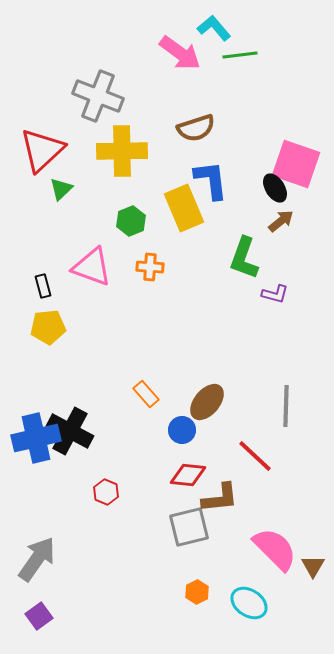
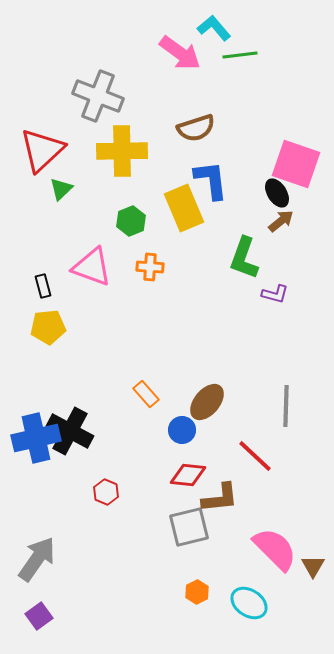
black ellipse: moved 2 px right, 5 px down
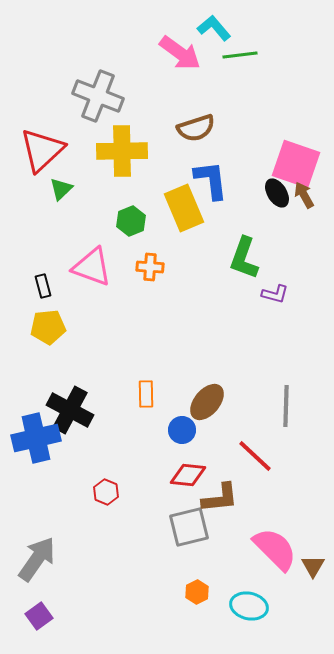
brown arrow: moved 23 px right, 26 px up; rotated 80 degrees counterclockwise
orange rectangle: rotated 40 degrees clockwise
black cross: moved 21 px up
cyan ellipse: moved 3 px down; rotated 21 degrees counterclockwise
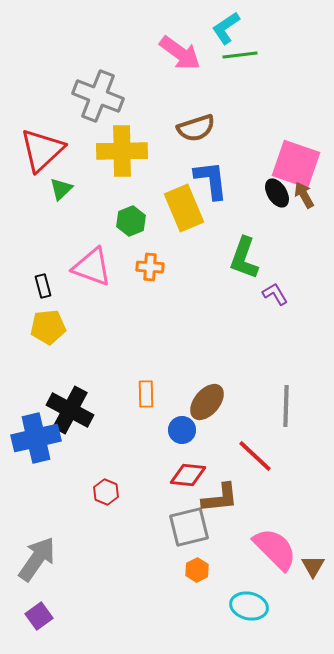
cyan L-shape: moved 12 px right; rotated 84 degrees counterclockwise
purple L-shape: rotated 136 degrees counterclockwise
orange hexagon: moved 22 px up
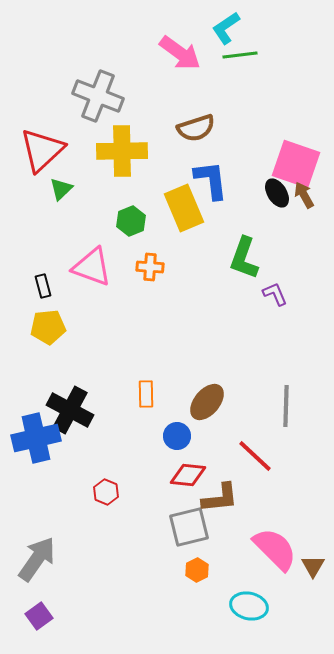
purple L-shape: rotated 8 degrees clockwise
blue circle: moved 5 px left, 6 px down
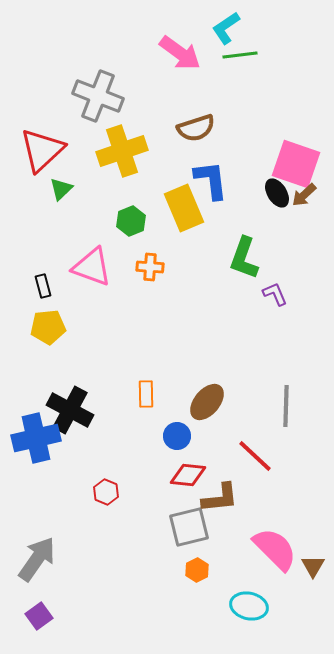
yellow cross: rotated 18 degrees counterclockwise
brown arrow: rotated 104 degrees counterclockwise
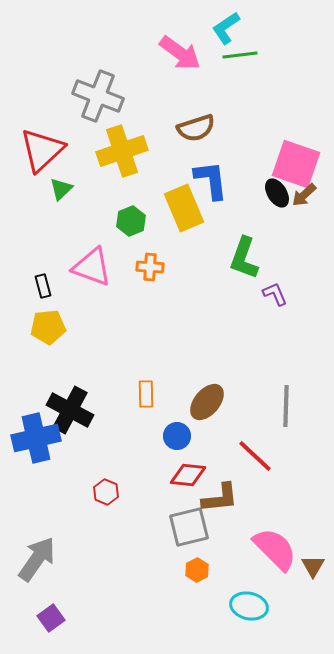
purple square: moved 12 px right, 2 px down
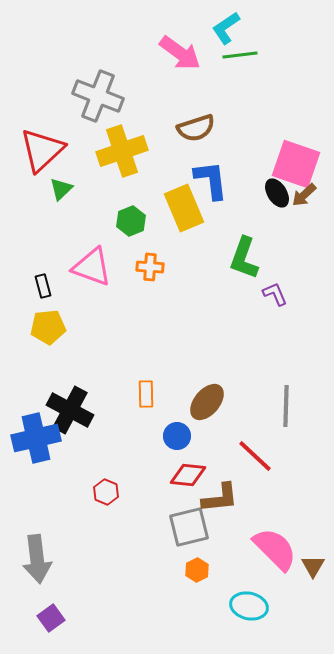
gray arrow: rotated 138 degrees clockwise
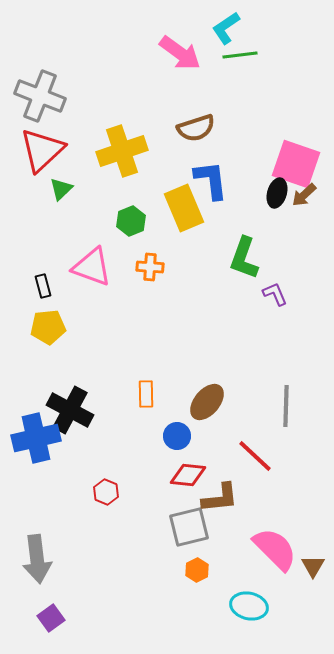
gray cross: moved 58 px left
black ellipse: rotated 48 degrees clockwise
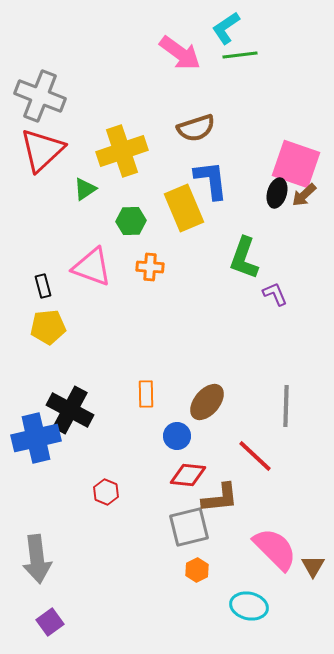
green triangle: moved 24 px right; rotated 10 degrees clockwise
green hexagon: rotated 20 degrees clockwise
purple square: moved 1 px left, 4 px down
